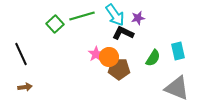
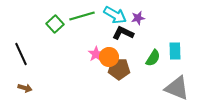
cyan arrow: rotated 25 degrees counterclockwise
cyan rectangle: moved 3 px left; rotated 12 degrees clockwise
brown arrow: moved 1 px down; rotated 24 degrees clockwise
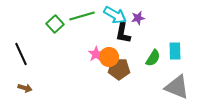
black L-shape: rotated 105 degrees counterclockwise
gray triangle: moved 1 px up
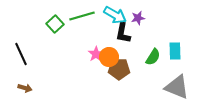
green semicircle: moved 1 px up
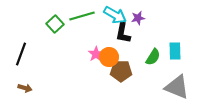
black line: rotated 45 degrees clockwise
brown pentagon: moved 2 px right, 2 px down
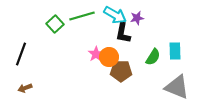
purple star: moved 1 px left
brown arrow: rotated 144 degrees clockwise
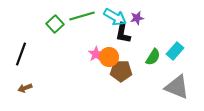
cyan arrow: moved 2 px down
cyan rectangle: rotated 42 degrees clockwise
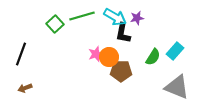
pink star: rotated 14 degrees clockwise
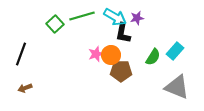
orange circle: moved 2 px right, 2 px up
